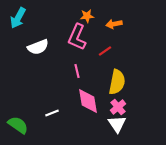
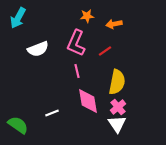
pink L-shape: moved 1 px left, 6 px down
white semicircle: moved 2 px down
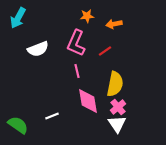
yellow semicircle: moved 2 px left, 2 px down
white line: moved 3 px down
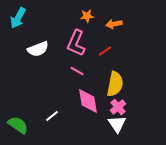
pink line: rotated 48 degrees counterclockwise
white line: rotated 16 degrees counterclockwise
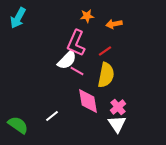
white semicircle: moved 29 px right, 11 px down; rotated 25 degrees counterclockwise
yellow semicircle: moved 9 px left, 9 px up
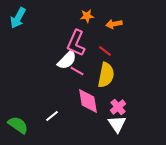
red line: rotated 72 degrees clockwise
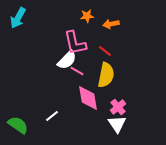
orange arrow: moved 3 px left
pink L-shape: moved 1 px left; rotated 36 degrees counterclockwise
pink diamond: moved 3 px up
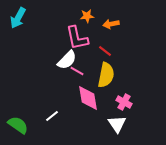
pink L-shape: moved 2 px right, 5 px up
pink cross: moved 6 px right, 5 px up; rotated 21 degrees counterclockwise
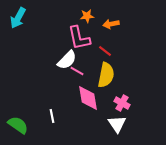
pink L-shape: moved 2 px right
pink cross: moved 2 px left, 1 px down
white line: rotated 64 degrees counterclockwise
